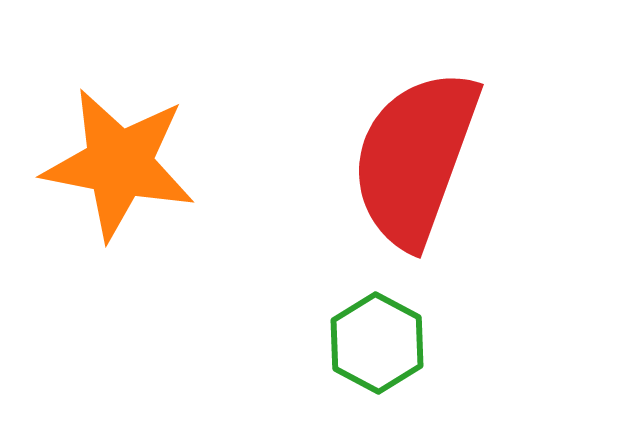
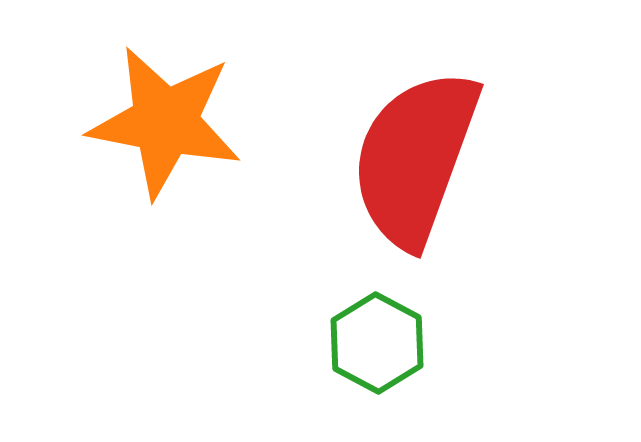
orange star: moved 46 px right, 42 px up
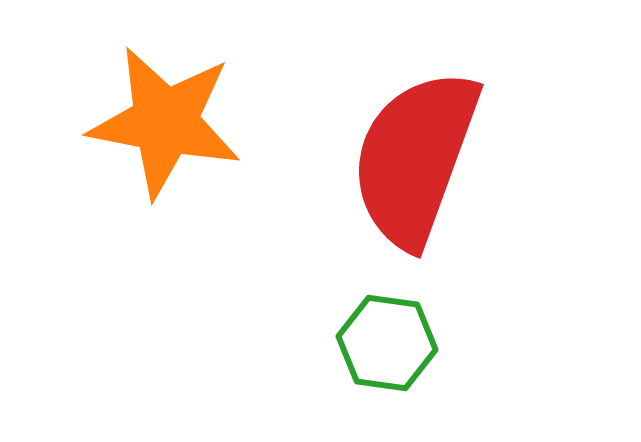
green hexagon: moved 10 px right; rotated 20 degrees counterclockwise
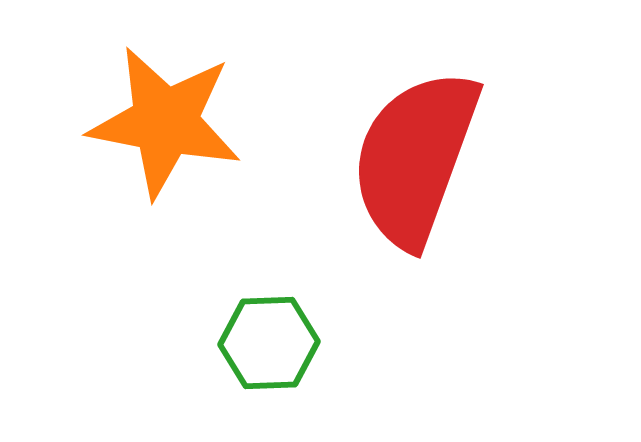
green hexagon: moved 118 px left; rotated 10 degrees counterclockwise
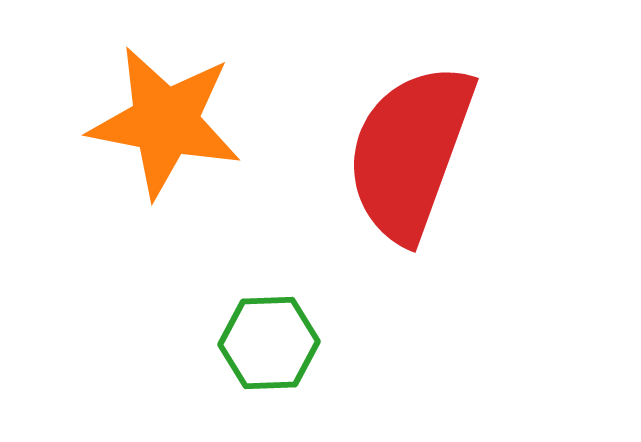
red semicircle: moved 5 px left, 6 px up
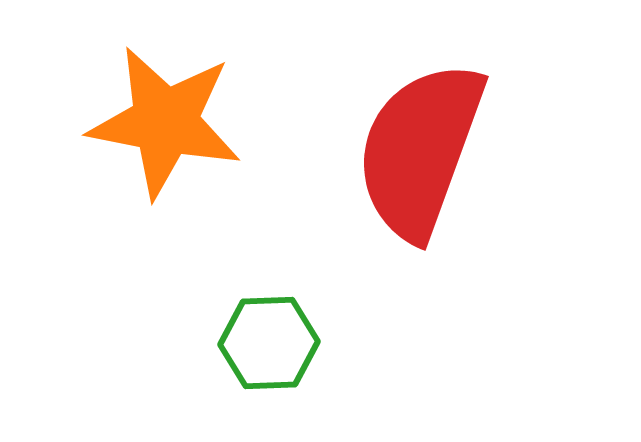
red semicircle: moved 10 px right, 2 px up
